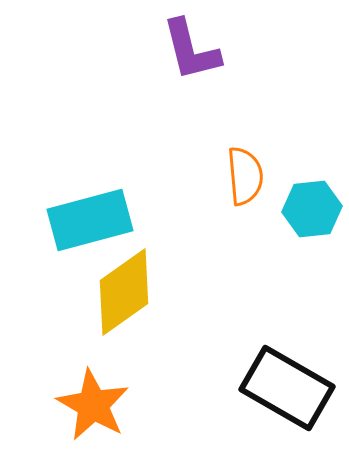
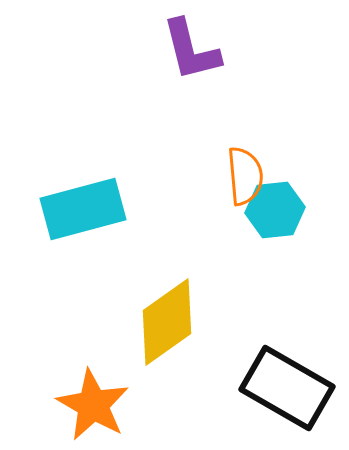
cyan hexagon: moved 37 px left, 1 px down
cyan rectangle: moved 7 px left, 11 px up
yellow diamond: moved 43 px right, 30 px down
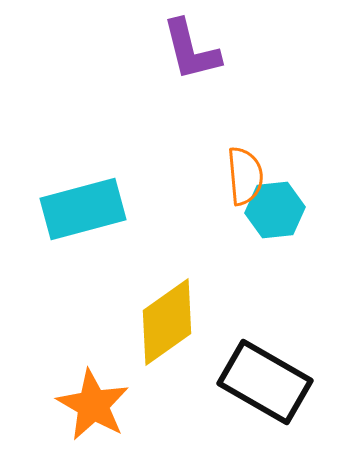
black rectangle: moved 22 px left, 6 px up
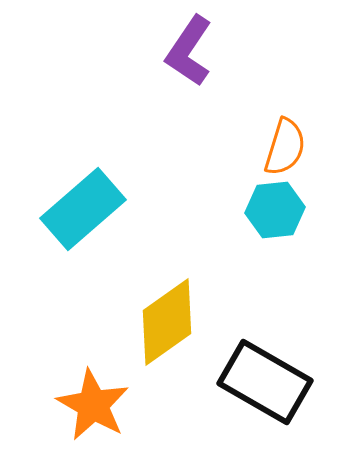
purple L-shape: moved 2 px left, 1 px down; rotated 48 degrees clockwise
orange semicircle: moved 40 px right, 29 px up; rotated 22 degrees clockwise
cyan rectangle: rotated 26 degrees counterclockwise
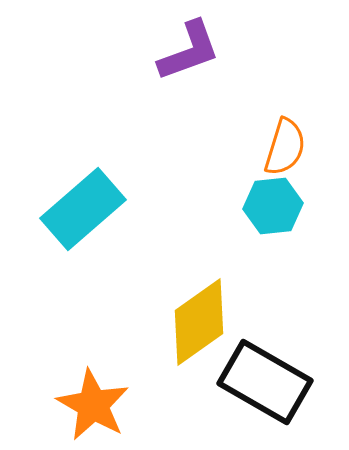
purple L-shape: rotated 144 degrees counterclockwise
cyan hexagon: moved 2 px left, 4 px up
yellow diamond: moved 32 px right
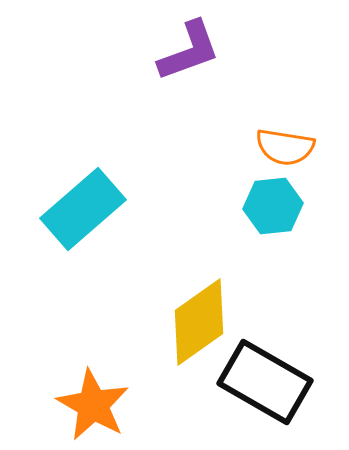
orange semicircle: rotated 82 degrees clockwise
